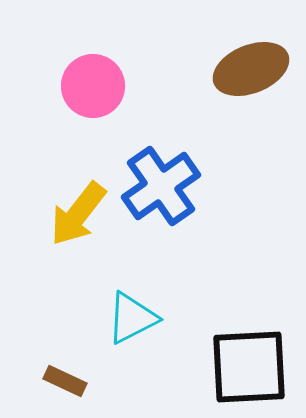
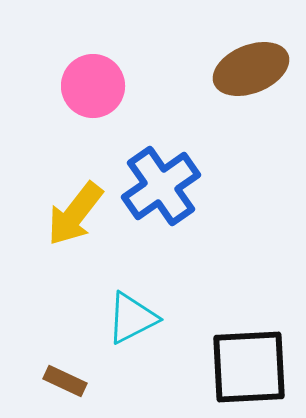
yellow arrow: moved 3 px left
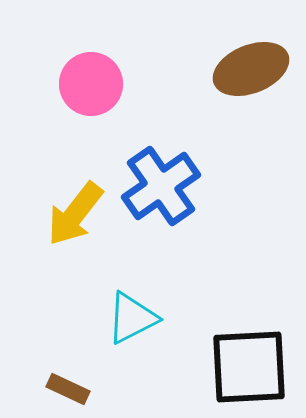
pink circle: moved 2 px left, 2 px up
brown rectangle: moved 3 px right, 8 px down
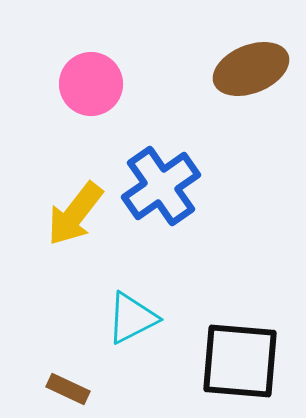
black square: moved 9 px left, 6 px up; rotated 8 degrees clockwise
